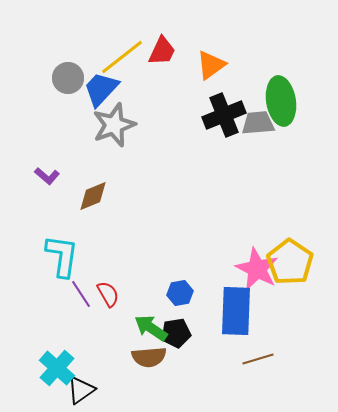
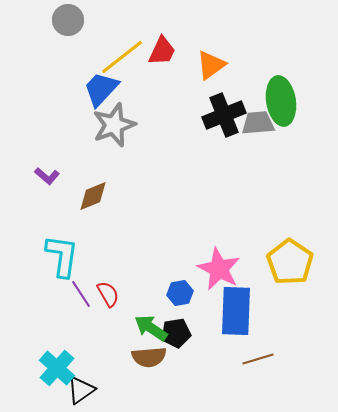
gray circle: moved 58 px up
pink star: moved 38 px left
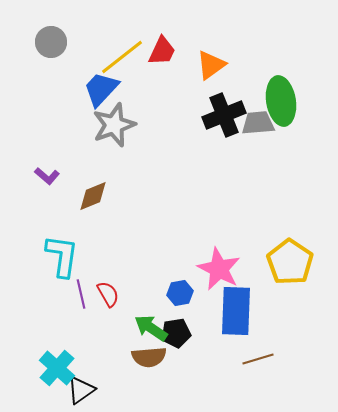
gray circle: moved 17 px left, 22 px down
purple line: rotated 20 degrees clockwise
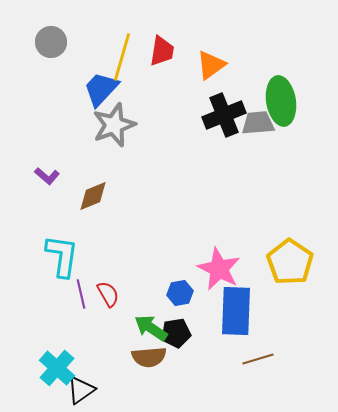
red trapezoid: rotated 16 degrees counterclockwise
yellow line: rotated 36 degrees counterclockwise
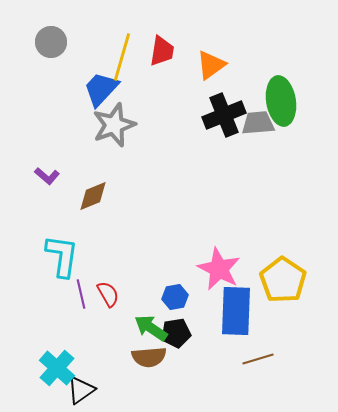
yellow pentagon: moved 7 px left, 18 px down
blue hexagon: moved 5 px left, 4 px down
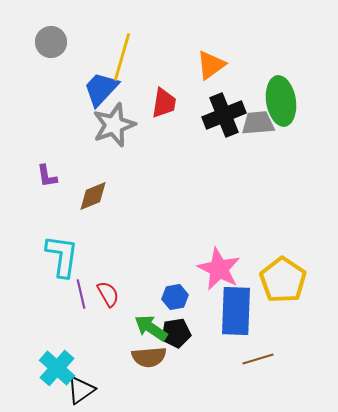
red trapezoid: moved 2 px right, 52 px down
purple L-shape: rotated 40 degrees clockwise
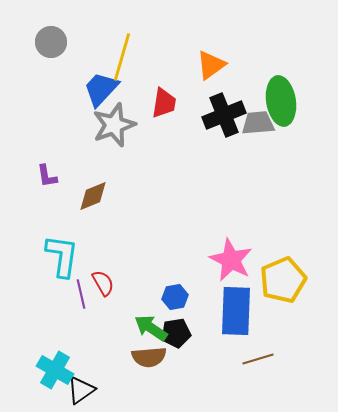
pink star: moved 12 px right, 9 px up
yellow pentagon: rotated 15 degrees clockwise
red semicircle: moved 5 px left, 11 px up
cyan cross: moved 2 px left, 2 px down; rotated 12 degrees counterclockwise
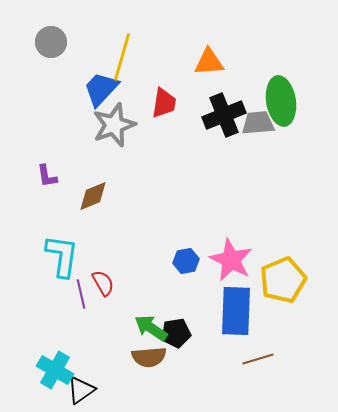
orange triangle: moved 2 px left, 3 px up; rotated 32 degrees clockwise
blue hexagon: moved 11 px right, 36 px up
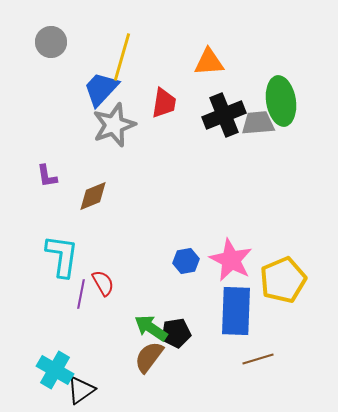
purple line: rotated 24 degrees clockwise
brown semicircle: rotated 132 degrees clockwise
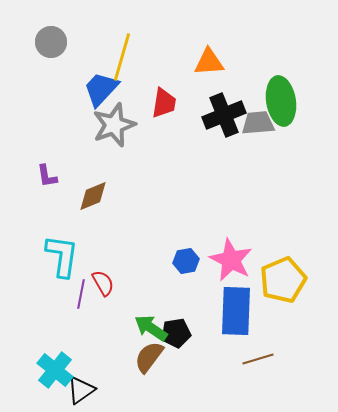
cyan cross: rotated 9 degrees clockwise
